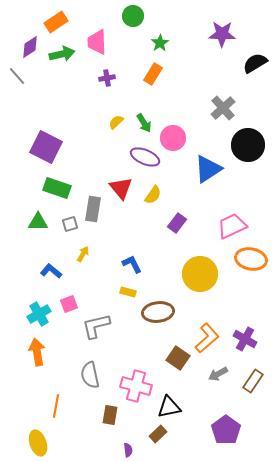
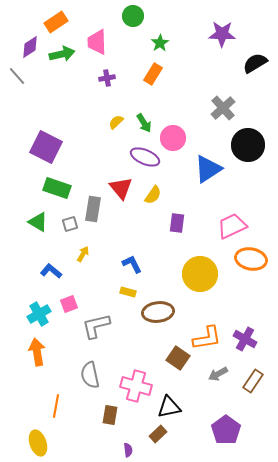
green triangle at (38, 222): rotated 30 degrees clockwise
purple rectangle at (177, 223): rotated 30 degrees counterclockwise
orange L-shape at (207, 338): rotated 32 degrees clockwise
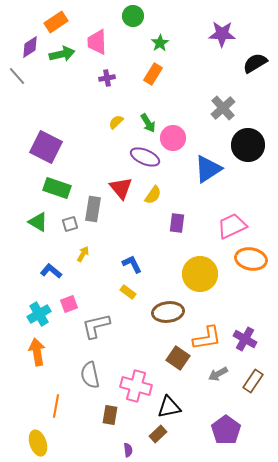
green arrow at (144, 123): moved 4 px right
yellow rectangle at (128, 292): rotated 21 degrees clockwise
brown ellipse at (158, 312): moved 10 px right
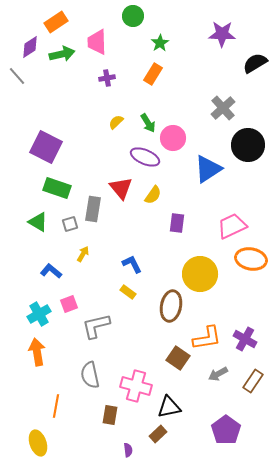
brown ellipse at (168, 312): moved 3 px right, 6 px up; rotated 72 degrees counterclockwise
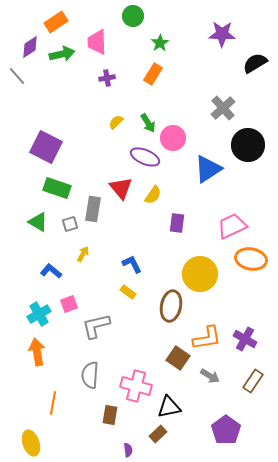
gray arrow at (218, 374): moved 8 px left, 2 px down; rotated 120 degrees counterclockwise
gray semicircle at (90, 375): rotated 16 degrees clockwise
orange line at (56, 406): moved 3 px left, 3 px up
yellow ellipse at (38, 443): moved 7 px left
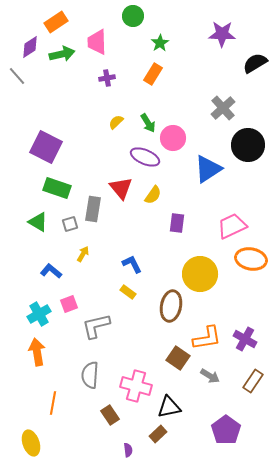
brown rectangle at (110, 415): rotated 42 degrees counterclockwise
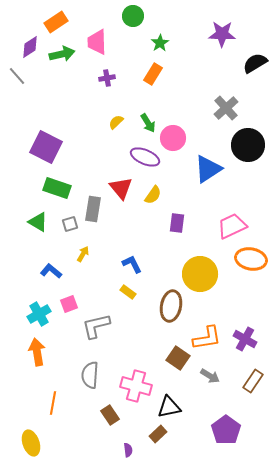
gray cross at (223, 108): moved 3 px right
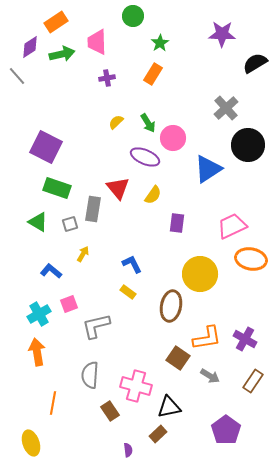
red triangle at (121, 188): moved 3 px left
brown rectangle at (110, 415): moved 4 px up
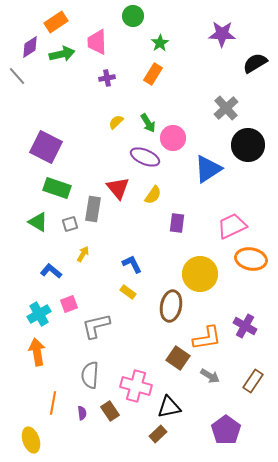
purple cross at (245, 339): moved 13 px up
yellow ellipse at (31, 443): moved 3 px up
purple semicircle at (128, 450): moved 46 px left, 37 px up
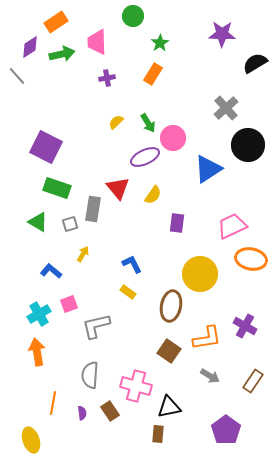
purple ellipse at (145, 157): rotated 48 degrees counterclockwise
brown square at (178, 358): moved 9 px left, 7 px up
brown rectangle at (158, 434): rotated 42 degrees counterclockwise
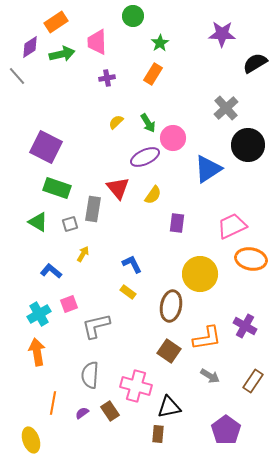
purple semicircle at (82, 413): rotated 120 degrees counterclockwise
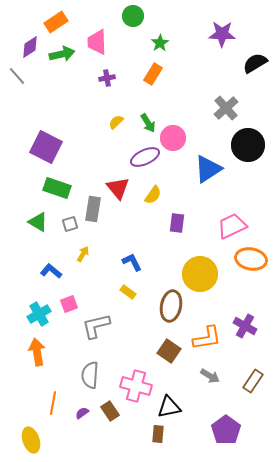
blue L-shape at (132, 264): moved 2 px up
